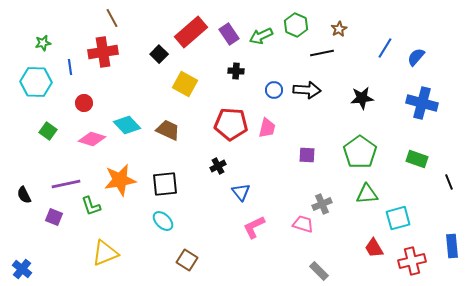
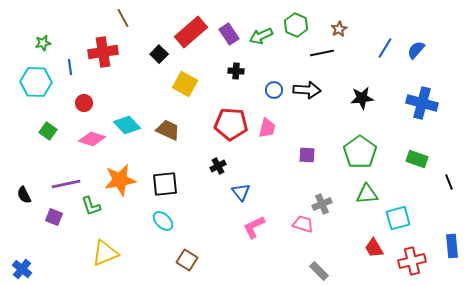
brown line at (112, 18): moved 11 px right
blue semicircle at (416, 57): moved 7 px up
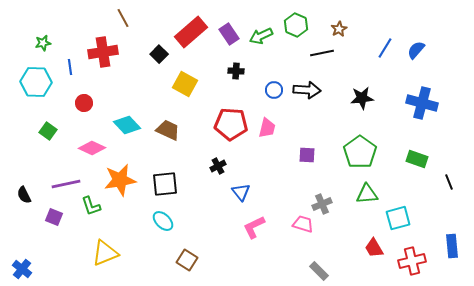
pink diamond at (92, 139): moved 9 px down; rotated 8 degrees clockwise
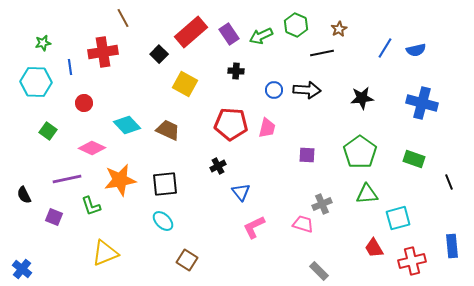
blue semicircle at (416, 50): rotated 144 degrees counterclockwise
green rectangle at (417, 159): moved 3 px left
purple line at (66, 184): moved 1 px right, 5 px up
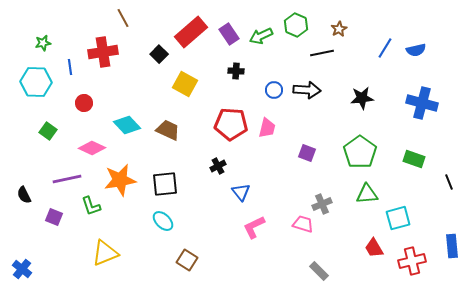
purple square at (307, 155): moved 2 px up; rotated 18 degrees clockwise
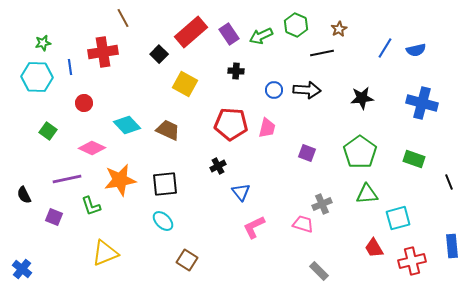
cyan hexagon at (36, 82): moved 1 px right, 5 px up
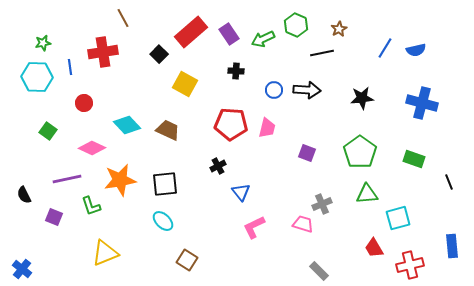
green arrow at (261, 36): moved 2 px right, 3 px down
red cross at (412, 261): moved 2 px left, 4 px down
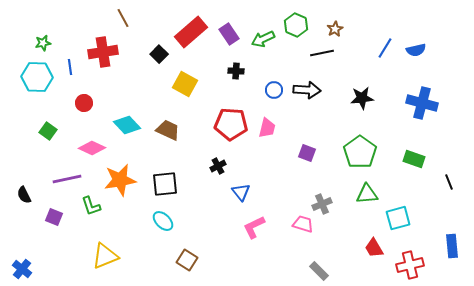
brown star at (339, 29): moved 4 px left
yellow triangle at (105, 253): moved 3 px down
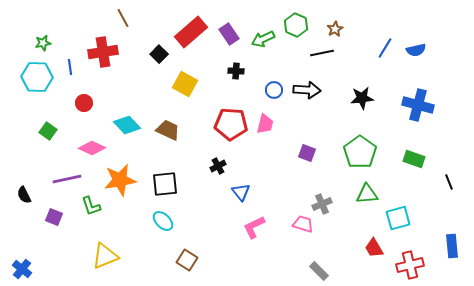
blue cross at (422, 103): moved 4 px left, 2 px down
pink trapezoid at (267, 128): moved 2 px left, 4 px up
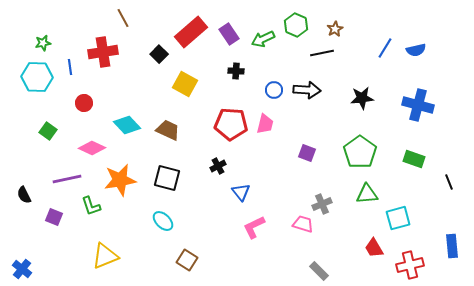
black square at (165, 184): moved 2 px right, 6 px up; rotated 20 degrees clockwise
